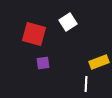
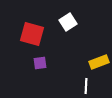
red square: moved 2 px left
purple square: moved 3 px left
white line: moved 2 px down
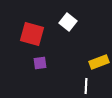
white square: rotated 18 degrees counterclockwise
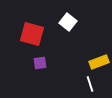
white line: moved 4 px right, 2 px up; rotated 21 degrees counterclockwise
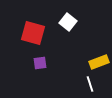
red square: moved 1 px right, 1 px up
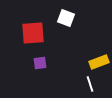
white square: moved 2 px left, 4 px up; rotated 18 degrees counterclockwise
red square: rotated 20 degrees counterclockwise
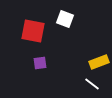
white square: moved 1 px left, 1 px down
red square: moved 2 px up; rotated 15 degrees clockwise
white line: moved 2 px right; rotated 35 degrees counterclockwise
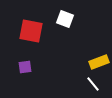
red square: moved 2 px left
purple square: moved 15 px left, 4 px down
white line: moved 1 px right; rotated 14 degrees clockwise
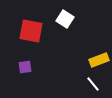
white square: rotated 12 degrees clockwise
yellow rectangle: moved 2 px up
